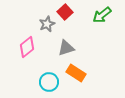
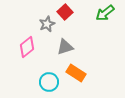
green arrow: moved 3 px right, 2 px up
gray triangle: moved 1 px left, 1 px up
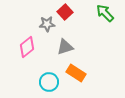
green arrow: rotated 84 degrees clockwise
gray star: rotated 21 degrees clockwise
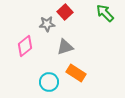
pink diamond: moved 2 px left, 1 px up
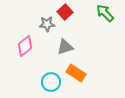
cyan circle: moved 2 px right
